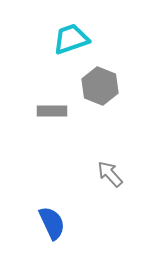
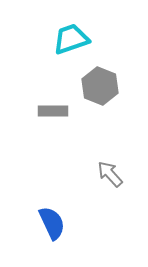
gray rectangle: moved 1 px right
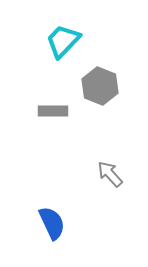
cyan trapezoid: moved 8 px left, 2 px down; rotated 27 degrees counterclockwise
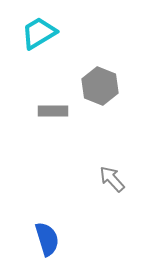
cyan trapezoid: moved 24 px left, 8 px up; rotated 15 degrees clockwise
gray arrow: moved 2 px right, 5 px down
blue semicircle: moved 5 px left, 16 px down; rotated 8 degrees clockwise
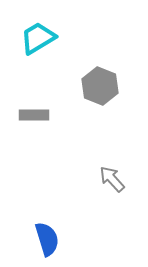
cyan trapezoid: moved 1 px left, 5 px down
gray rectangle: moved 19 px left, 4 px down
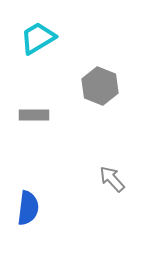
blue semicircle: moved 19 px left, 31 px up; rotated 24 degrees clockwise
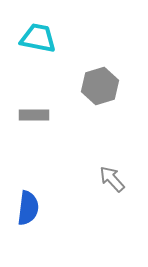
cyan trapezoid: rotated 42 degrees clockwise
gray hexagon: rotated 21 degrees clockwise
